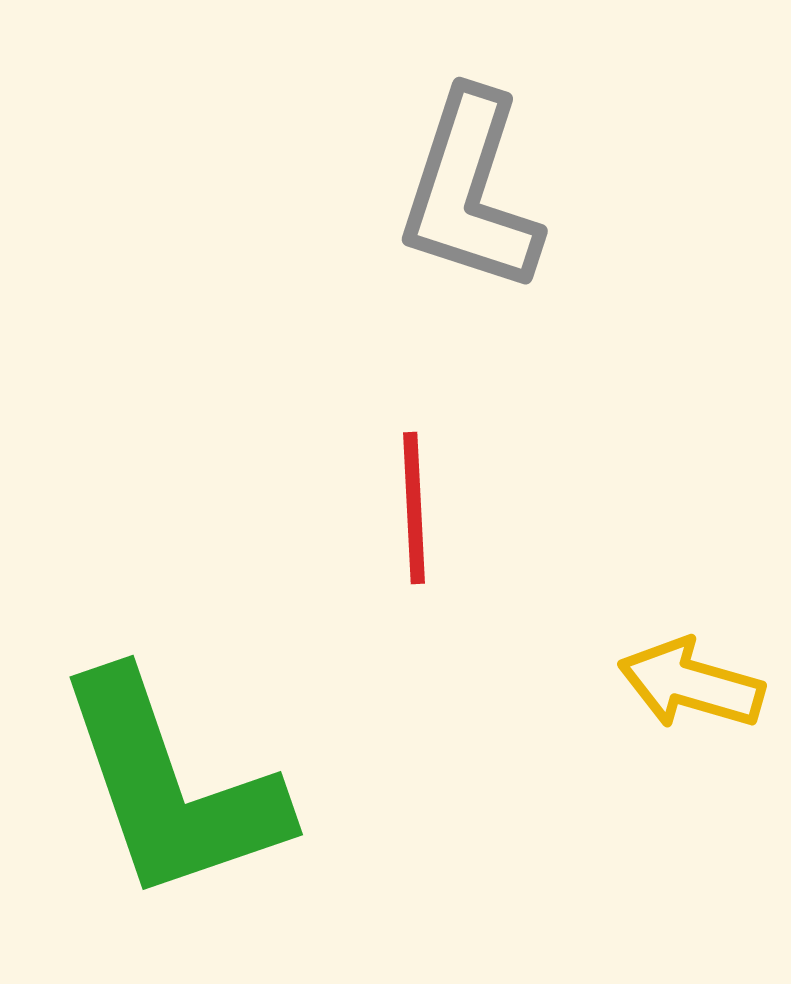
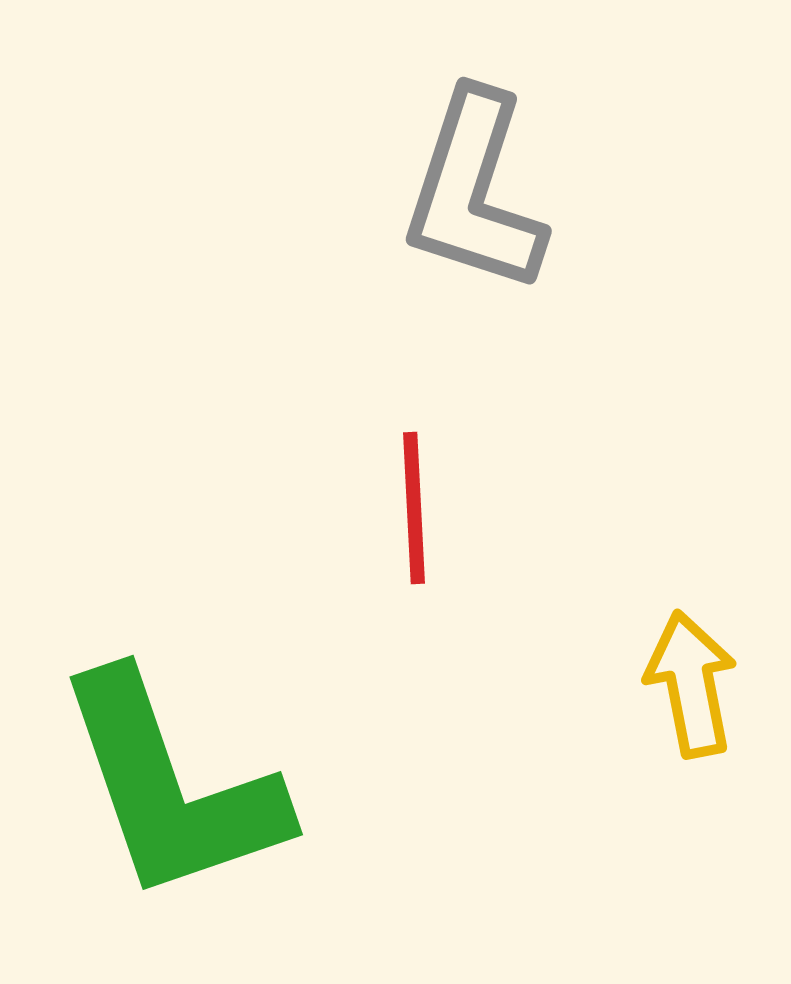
gray L-shape: moved 4 px right
yellow arrow: rotated 63 degrees clockwise
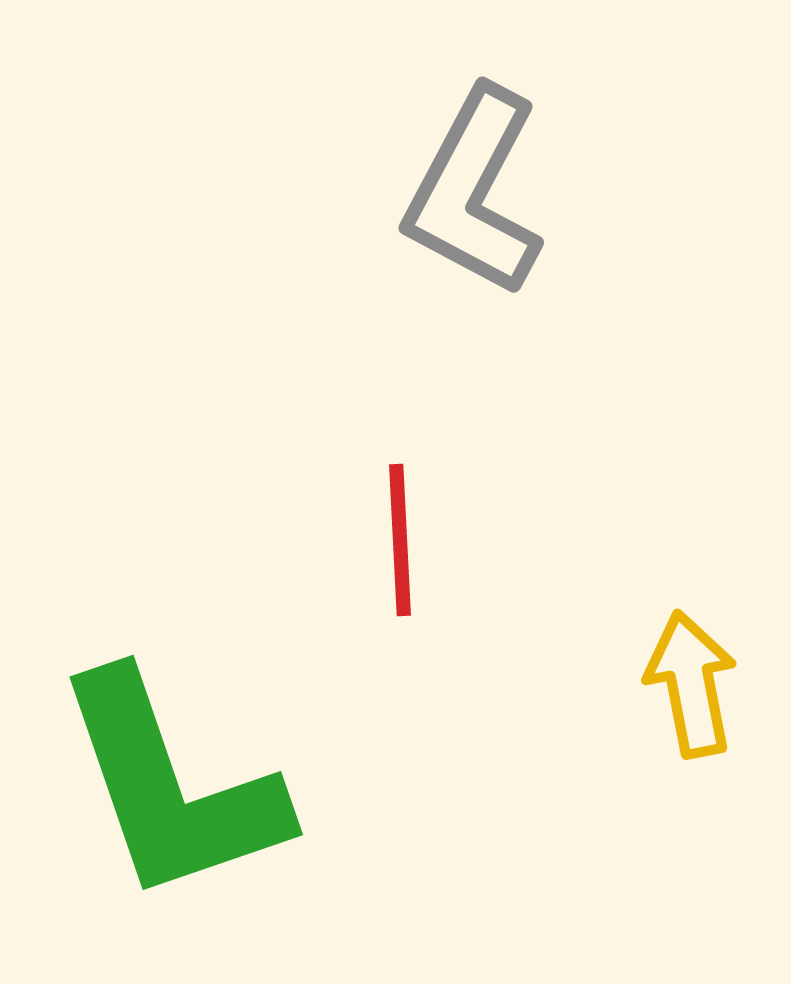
gray L-shape: rotated 10 degrees clockwise
red line: moved 14 px left, 32 px down
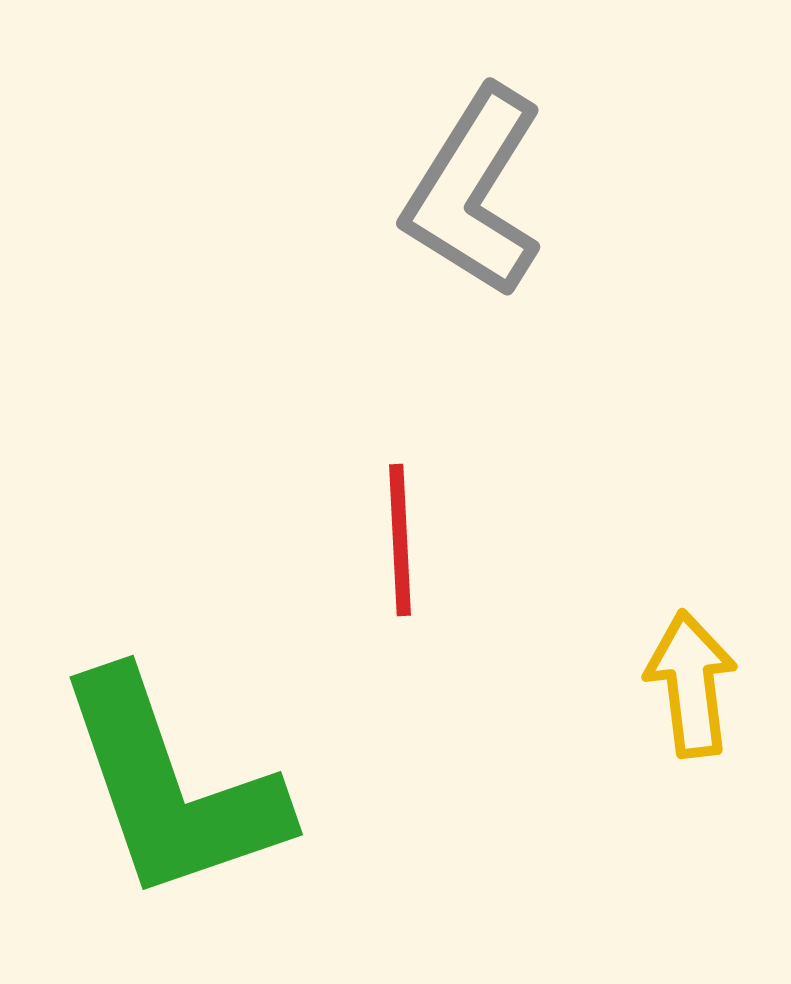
gray L-shape: rotated 4 degrees clockwise
yellow arrow: rotated 4 degrees clockwise
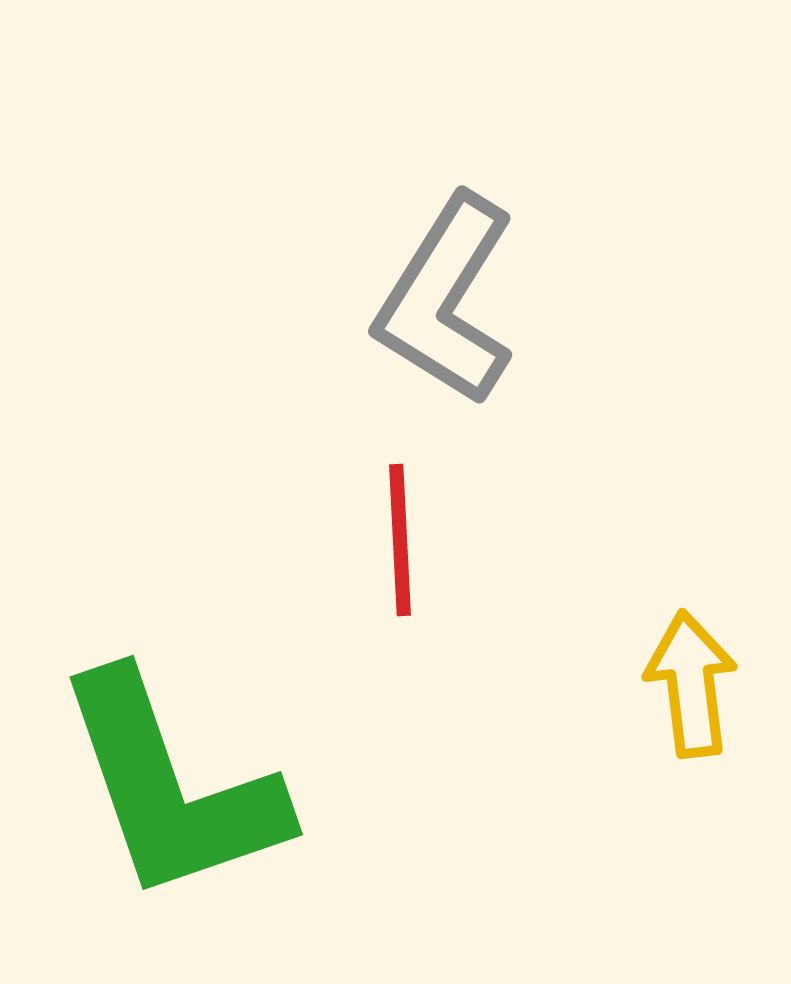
gray L-shape: moved 28 px left, 108 px down
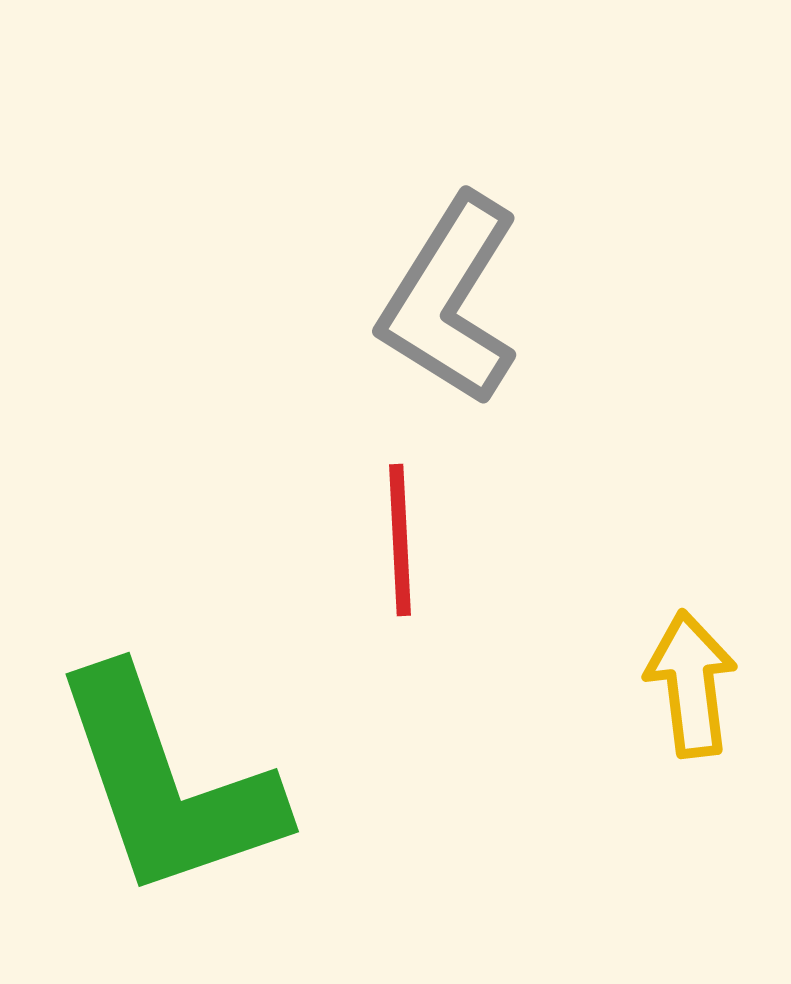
gray L-shape: moved 4 px right
green L-shape: moved 4 px left, 3 px up
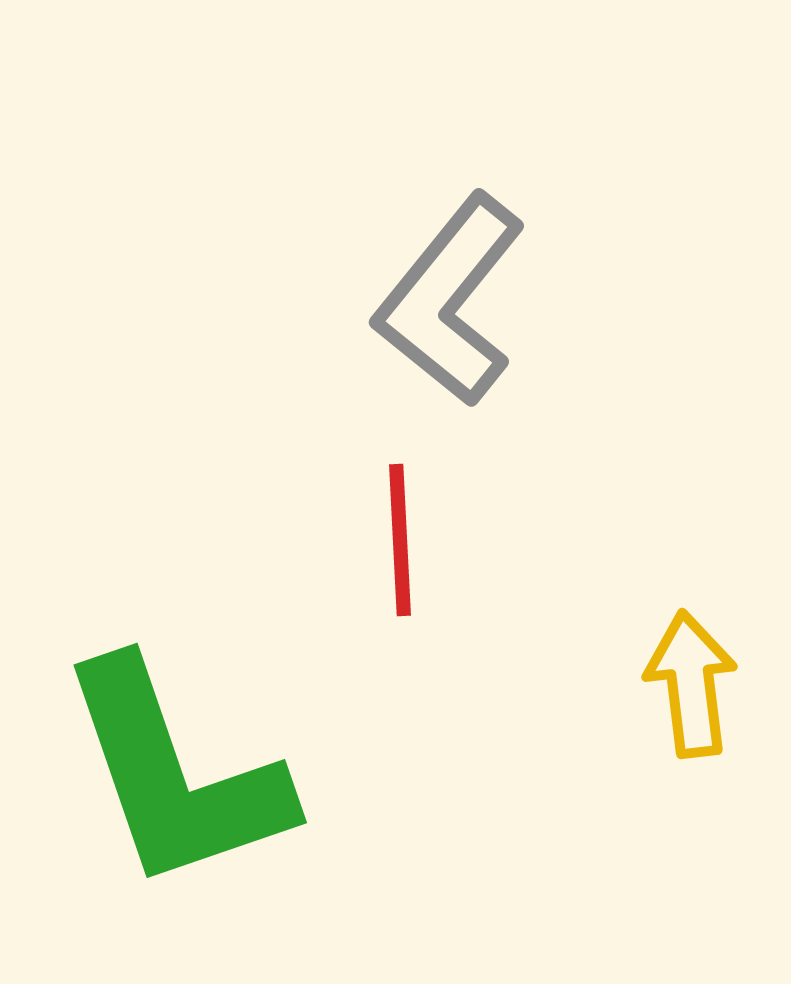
gray L-shape: rotated 7 degrees clockwise
green L-shape: moved 8 px right, 9 px up
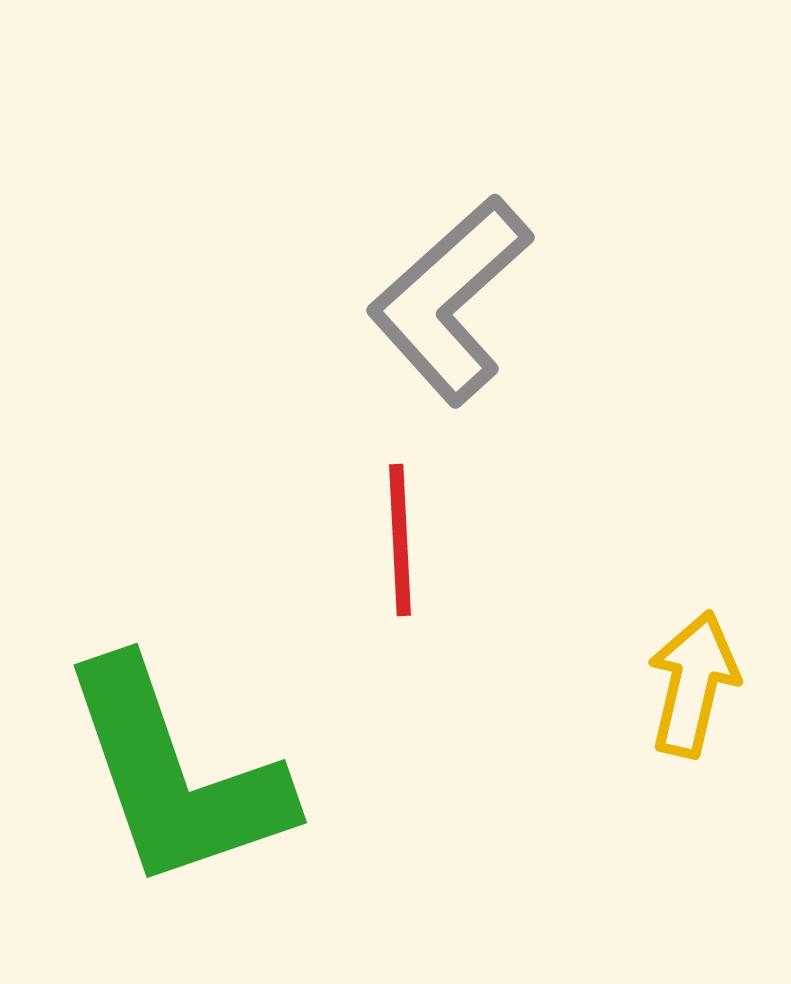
gray L-shape: rotated 9 degrees clockwise
yellow arrow: moved 2 px right; rotated 20 degrees clockwise
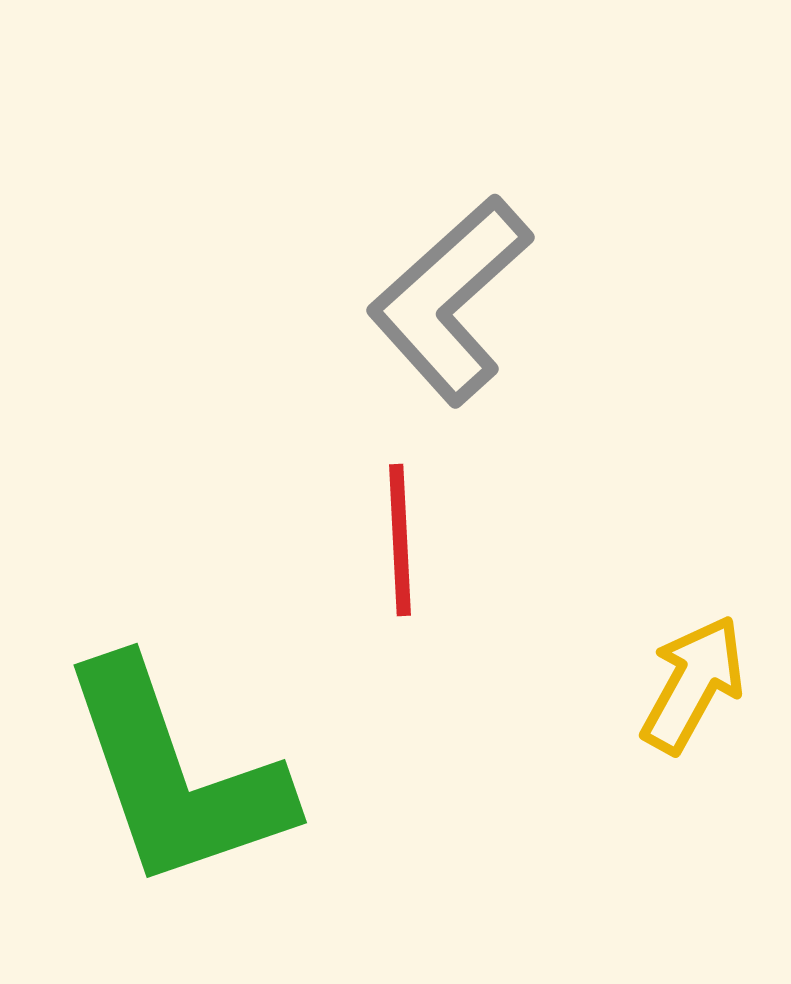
yellow arrow: rotated 16 degrees clockwise
